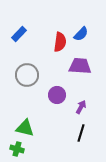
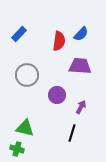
red semicircle: moved 1 px left, 1 px up
black line: moved 9 px left
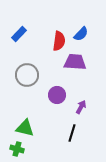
purple trapezoid: moved 5 px left, 4 px up
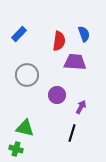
blue semicircle: moved 3 px right; rotated 63 degrees counterclockwise
green cross: moved 1 px left
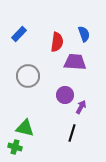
red semicircle: moved 2 px left, 1 px down
gray circle: moved 1 px right, 1 px down
purple circle: moved 8 px right
green cross: moved 1 px left, 2 px up
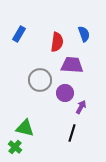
blue rectangle: rotated 14 degrees counterclockwise
purple trapezoid: moved 3 px left, 3 px down
gray circle: moved 12 px right, 4 px down
purple circle: moved 2 px up
green cross: rotated 24 degrees clockwise
